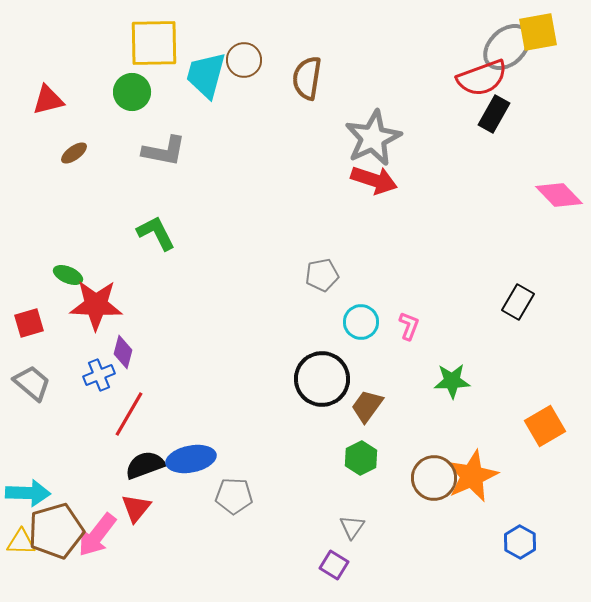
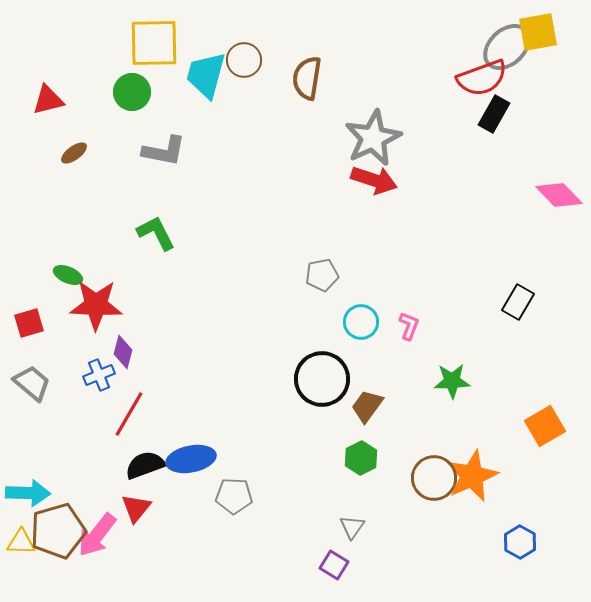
brown pentagon at (56, 531): moved 2 px right
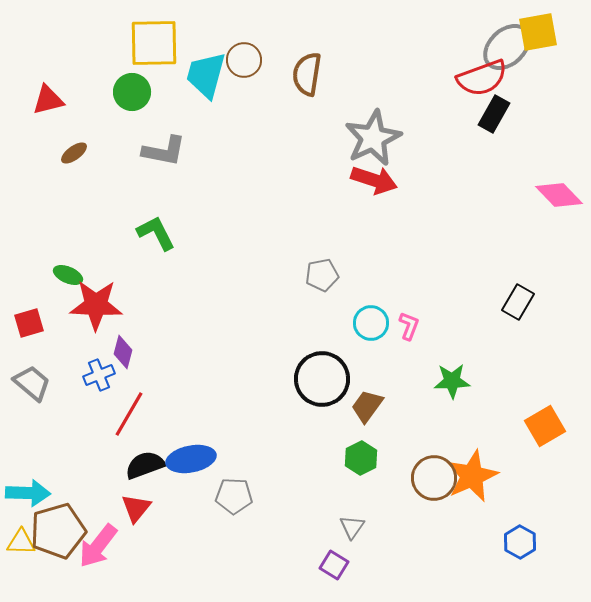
brown semicircle at (307, 78): moved 4 px up
cyan circle at (361, 322): moved 10 px right, 1 px down
pink arrow at (97, 535): moved 1 px right, 11 px down
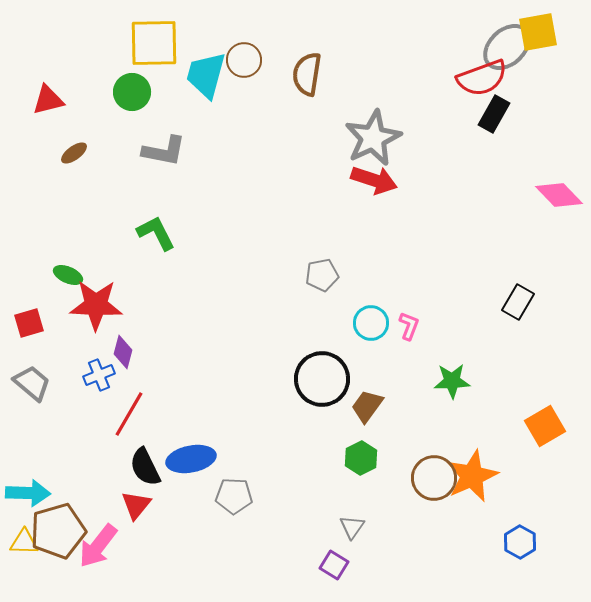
black semicircle at (145, 465): moved 2 px down; rotated 96 degrees counterclockwise
red triangle at (136, 508): moved 3 px up
yellow triangle at (21, 542): moved 3 px right
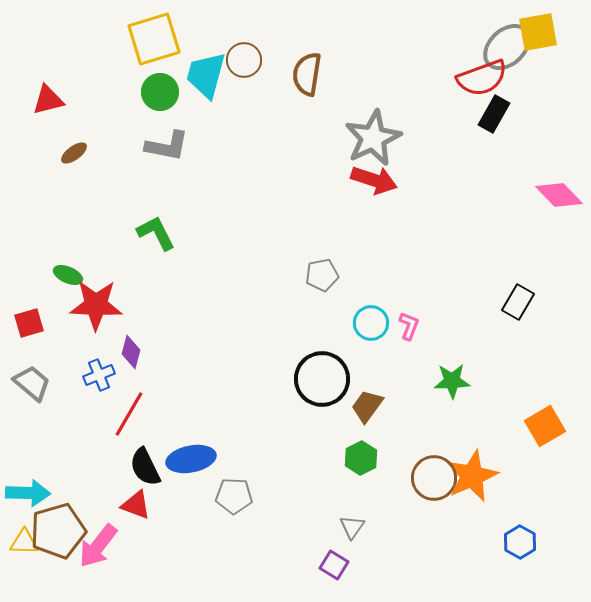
yellow square at (154, 43): moved 4 px up; rotated 16 degrees counterclockwise
green circle at (132, 92): moved 28 px right
gray L-shape at (164, 151): moved 3 px right, 5 px up
purple diamond at (123, 352): moved 8 px right
red triangle at (136, 505): rotated 48 degrees counterclockwise
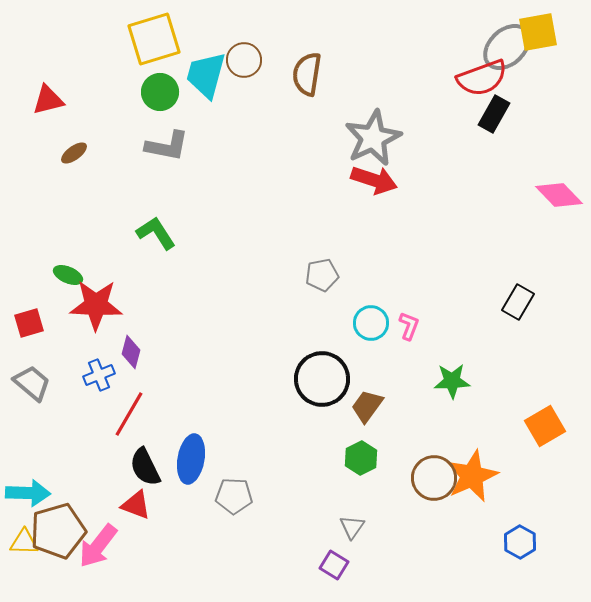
green L-shape at (156, 233): rotated 6 degrees counterclockwise
blue ellipse at (191, 459): rotated 69 degrees counterclockwise
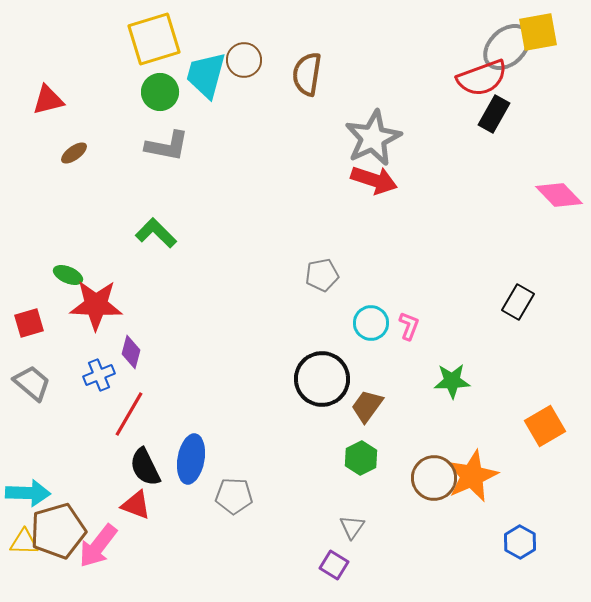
green L-shape at (156, 233): rotated 12 degrees counterclockwise
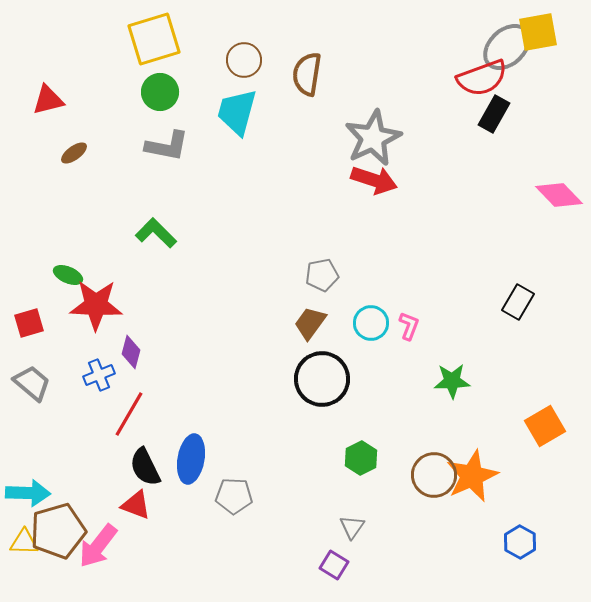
cyan trapezoid at (206, 75): moved 31 px right, 37 px down
brown trapezoid at (367, 406): moved 57 px left, 83 px up
brown circle at (434, 478): moved 3 px up
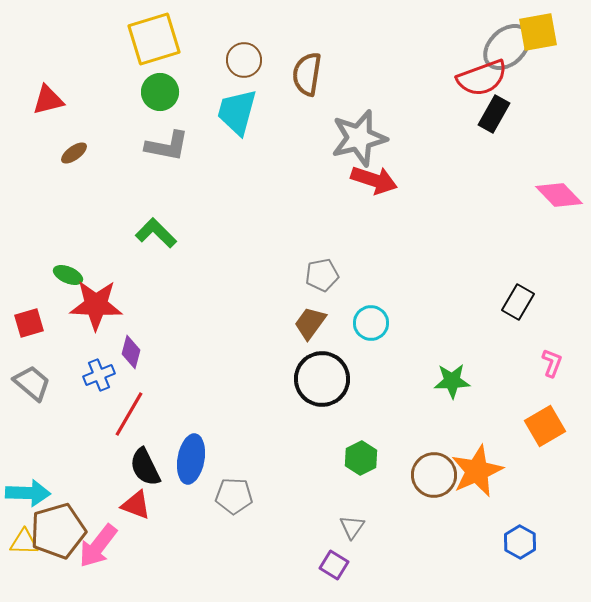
gray star at (373, 138): moved 14 px left; rotated 12 degrees clockwise
pink L-shape at (409, 326): moved 143 px right, 37 px down
orange star at (472, 476): moved 5 px right, 5 px up
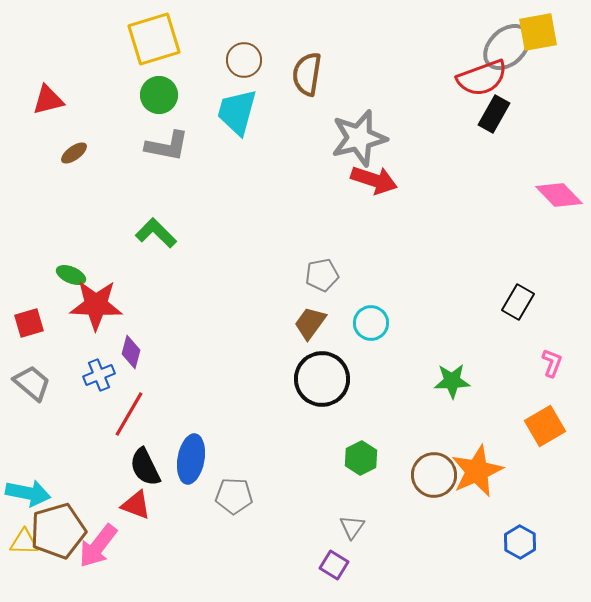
green circle at (160, 92): moved 1 px left, 3 px down
green ellipse at (68, 275): moved 3 px right
cyan arrow at (28, 493): rotated 9 degrees clockwise
